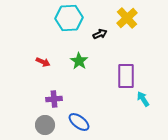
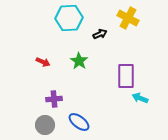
yellow cross: moved 1 px right; rotated 20 degrees counterclockwise
cyan arrow: moved 3 px left, 1 px up; rotated 35 degrees counterclockwise
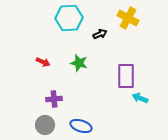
green star: moved 2 px down; rotated 18 degrees counterclockwise
blue ellipse: moved 2 px right, 4 px down; rotated 20 degrees counterclockwise
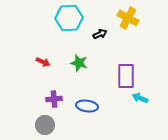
blue ellipse: moved 6 px right, 20 px up; rotated 10 degrees counterclockwise
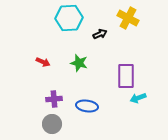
cyan arrow: moved 2 px left; rotated 42 degrees counterclockwise
gray circle: moved 7 px right, 1 px up
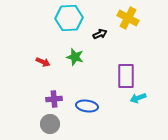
green star: moved 4 px left, 6 px up
gray circle: moved 2 px left
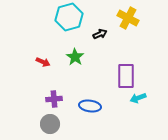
cyan hexagon: moved 1 px up; rotated 12 degrees counterclockwise
green star: rotated 18 degrees clockwise
blue ellipse: moved 3 px right
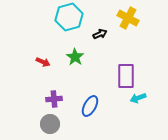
blue ellipse: rotated 70 degrees counterclockwise
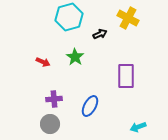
cyan arrow: moved 29 px down
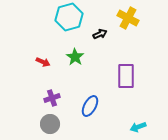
purple cross: moved 2 px left, 1 px up; rotated 14 degrees counterclockwise
